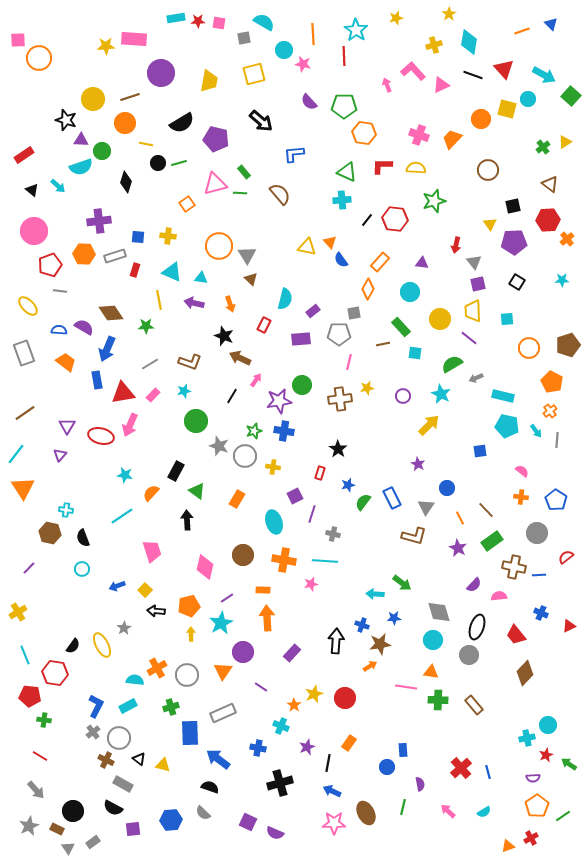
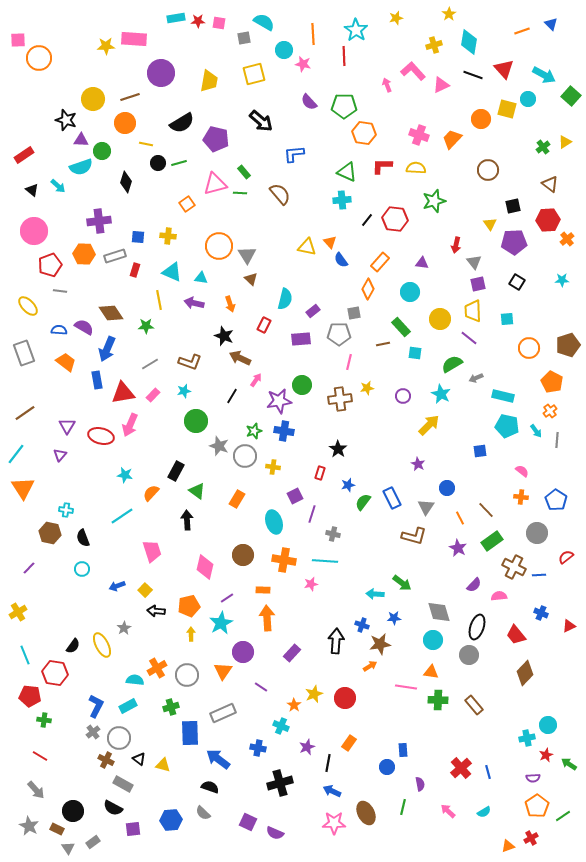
brown cross at (514, 567): rotated 15 degrees clockwise
gray star at (29, 826): rotated 18 degrees counterclockwise
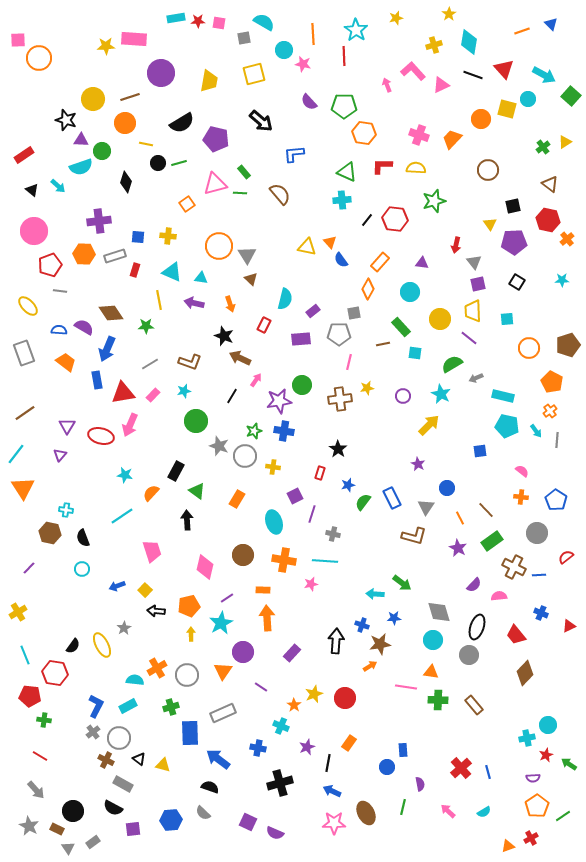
red hexagon at (548, 220): rotated 15 degrees clockwise
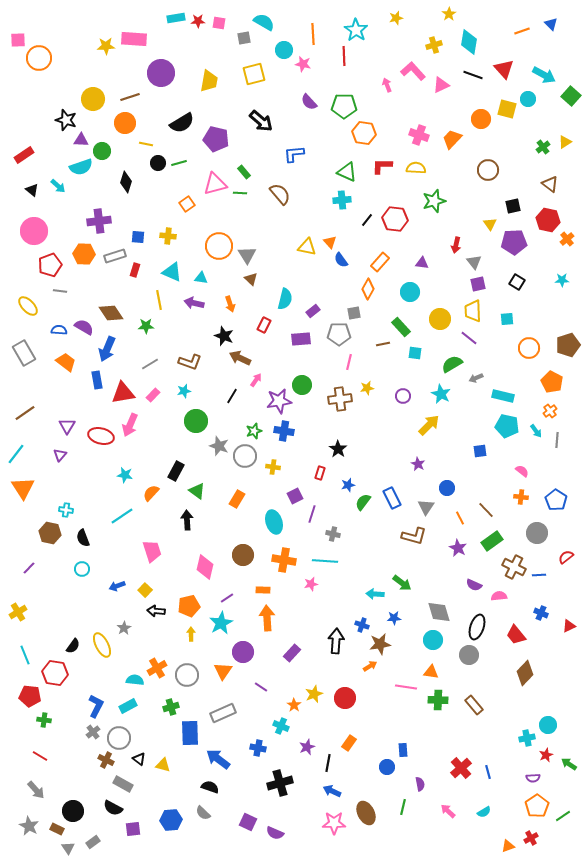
gray rectangle at (24, 353): rotated 10 degrees counterclockwise
purple semicircle at (474, 585): rotated 70 degrees clockwise
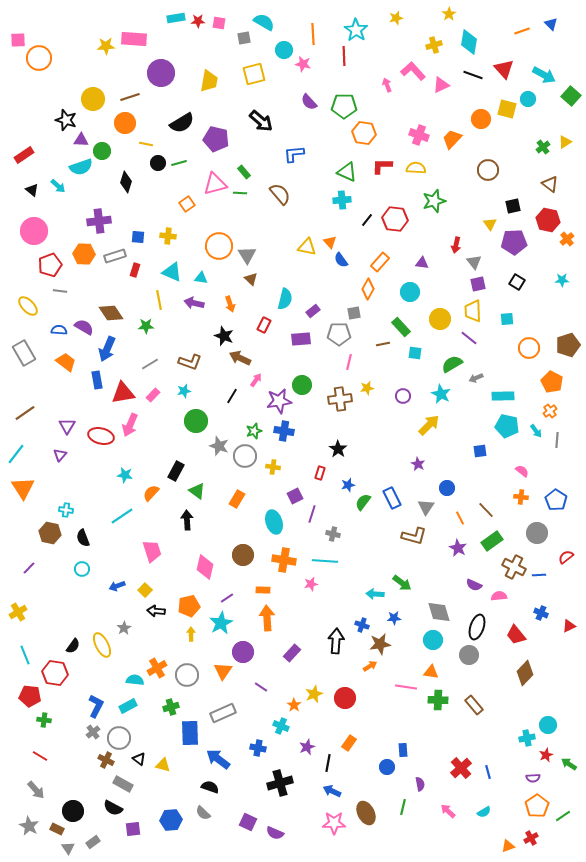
cyan rectangle at (503, 396): rotated 15 degrees counterclockwise
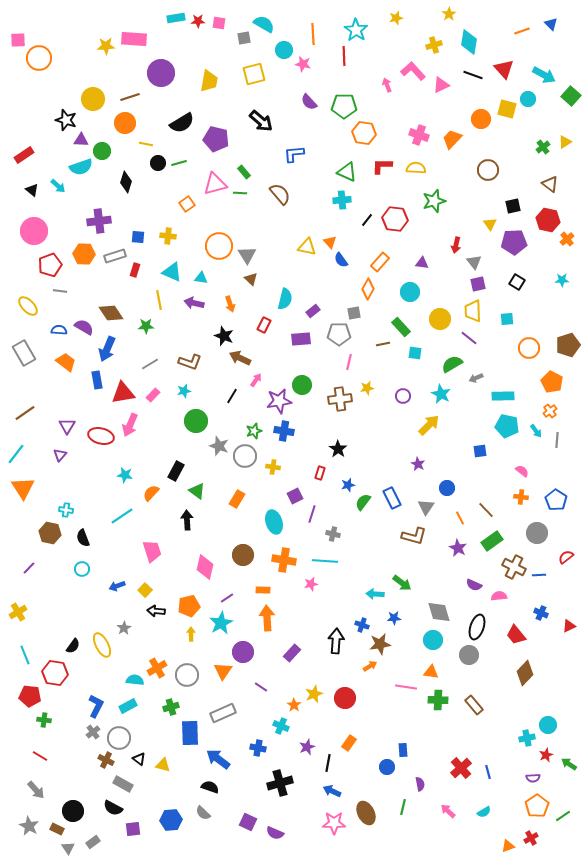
cyan semicircle at (264, 22): moved 2 px down
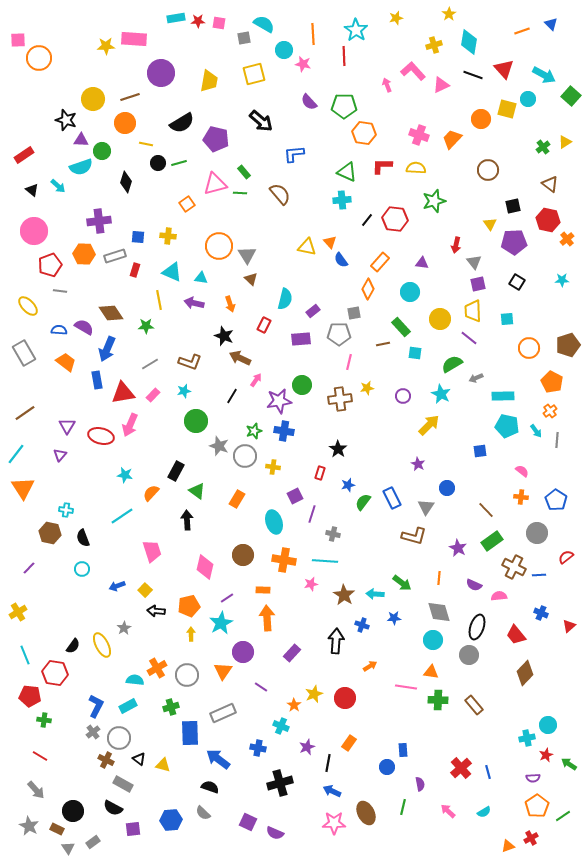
orange line at (460, 518): moved 21 px left, 60 px down; rotated 32 degrees clockwise
red triangle at (569, 626): rotated 16 degrees counterclockwise
brown star at (380, 644): moved 36 px left, 49 px up; rotated 30 degrees counterclockwise
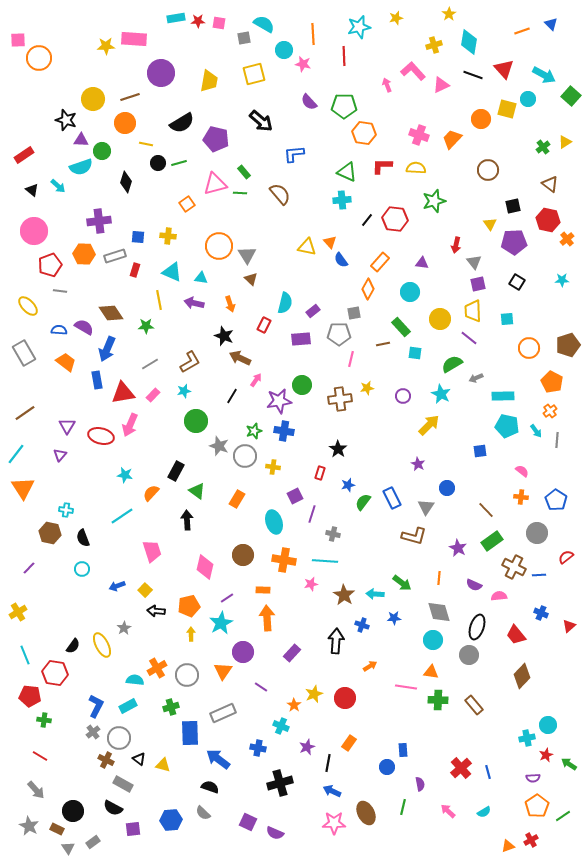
cyan star at (356, 30): moved 3 px right, 3 px up; rotated 25 degrees clockwise
cyan semicircle at (285, 299): moved 4 px down
brown L-shape at (190, 362): rotated 50 degrees counterclockwise
pink line at (349, 362): moved 2 px right, 3 px up
brown diamond at (525, 673): moved 3 px left, 3 px down
red cross at (531, 838): moved 2 px down
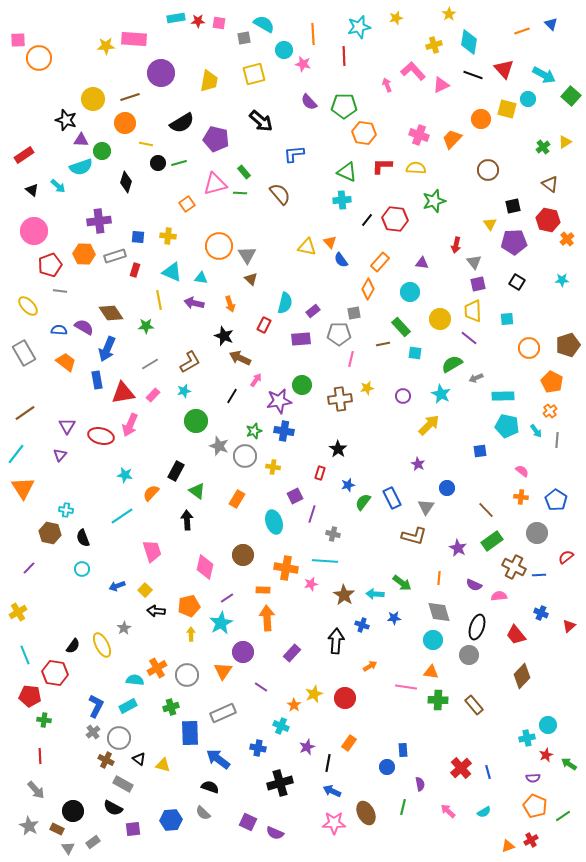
orange cross at (284, 560): moved 2 px right, 8 px down
red line at (40, 756): rotated 56 degrees clockwise
orange pentagon at (537, 806): moved 2 px left; rotated 15 degrees counterclockwise
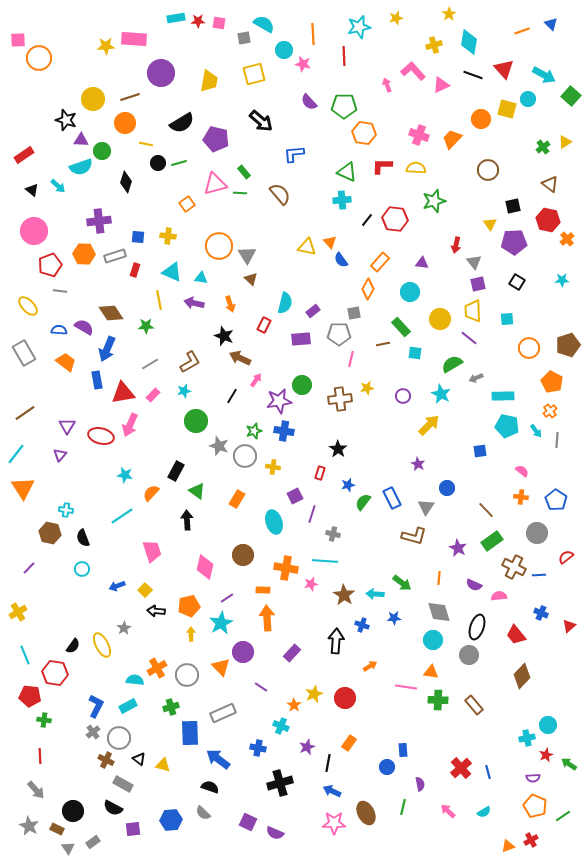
orange triangle at (223, 671): moved 2 px left, 4 px up; rotated 18 degrees counterclockwise
